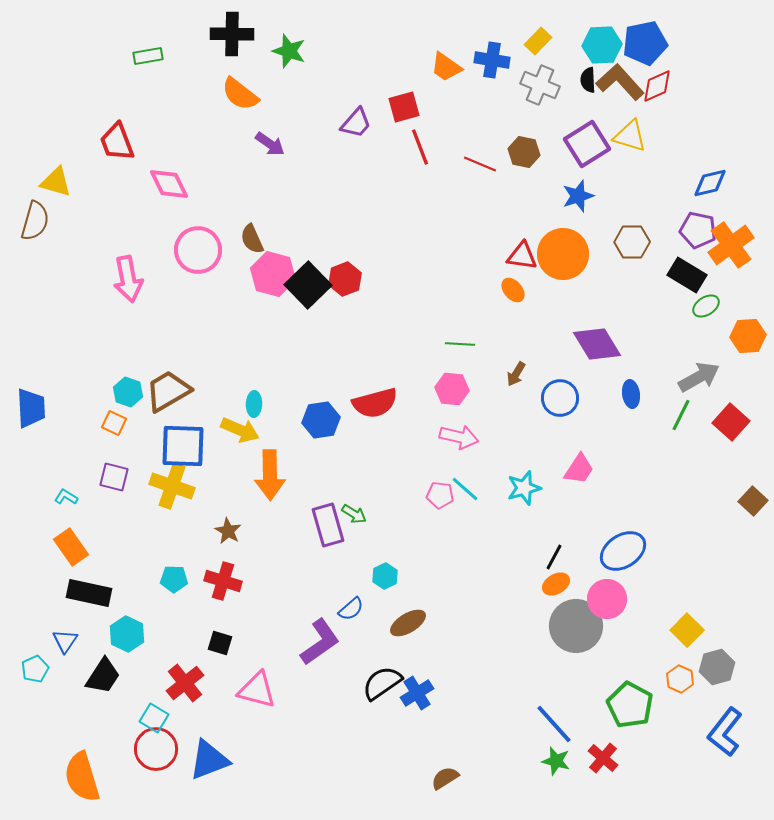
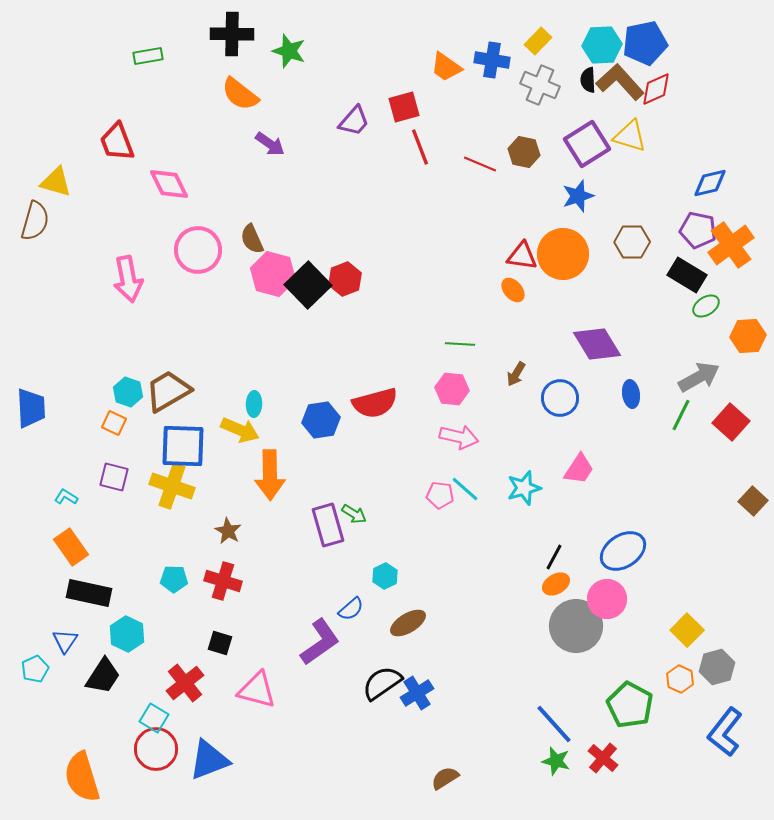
red diamond at (657, 86): moved 1 px left, 3 px down
purple trapezoid at (356, 123): moved 2 px left, 2 px up
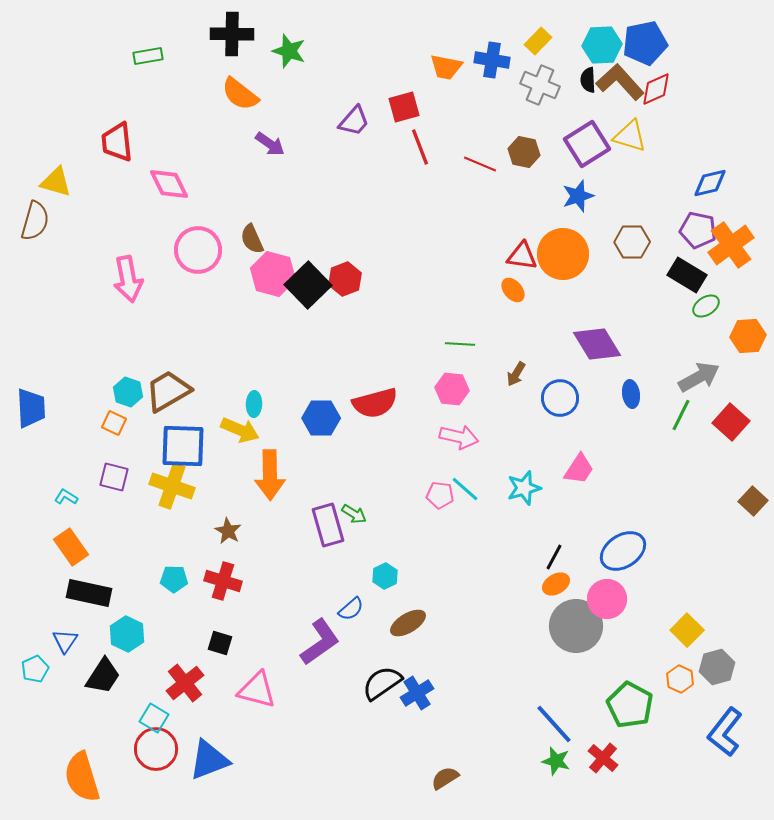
orange trapezoid at (446, 67): rotated 24 degrees counterclockwise
red trapezoid at (117, 142): rotated 15 degrees clockwise
blue hexagon at (321, 420): moved 2 px up; rotated 9 degrees clockwise
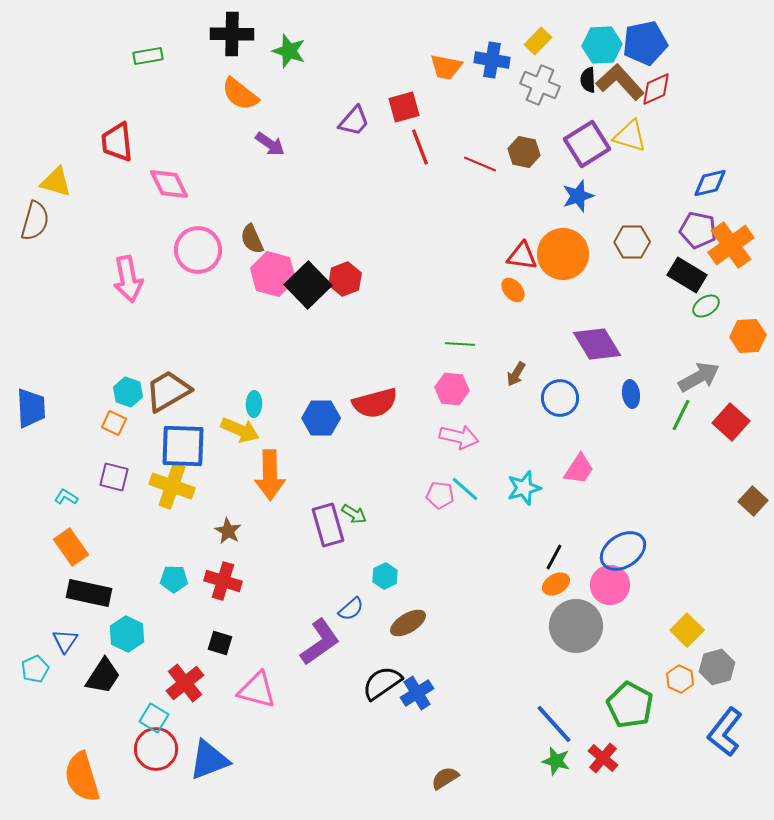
pink circle at (607, 599): moved 3 px right, 14 px up
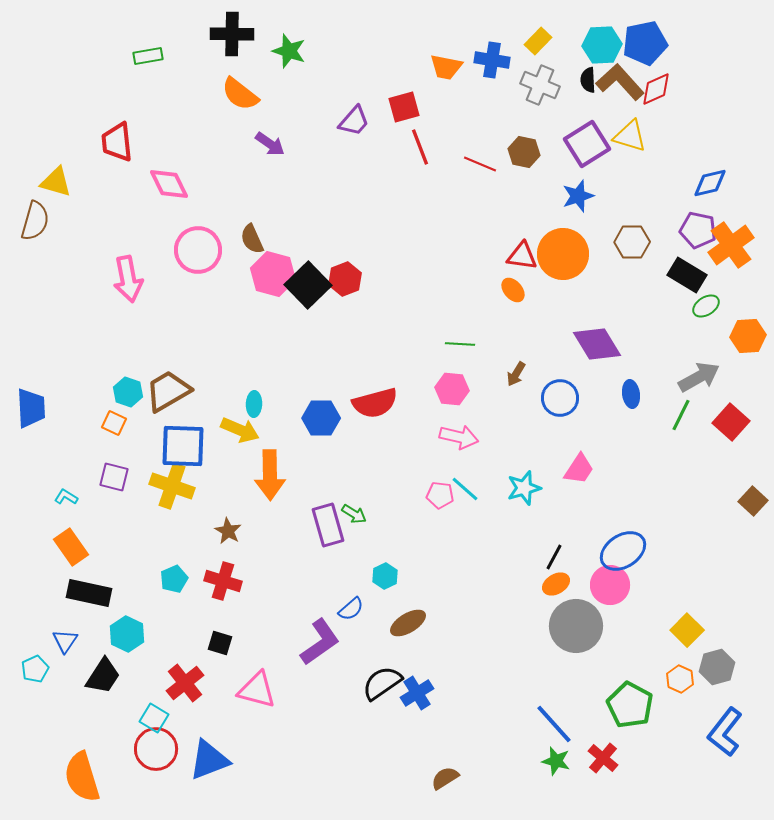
cyan pentagon at (174, 579): rotated 24 degrees counterclockwise
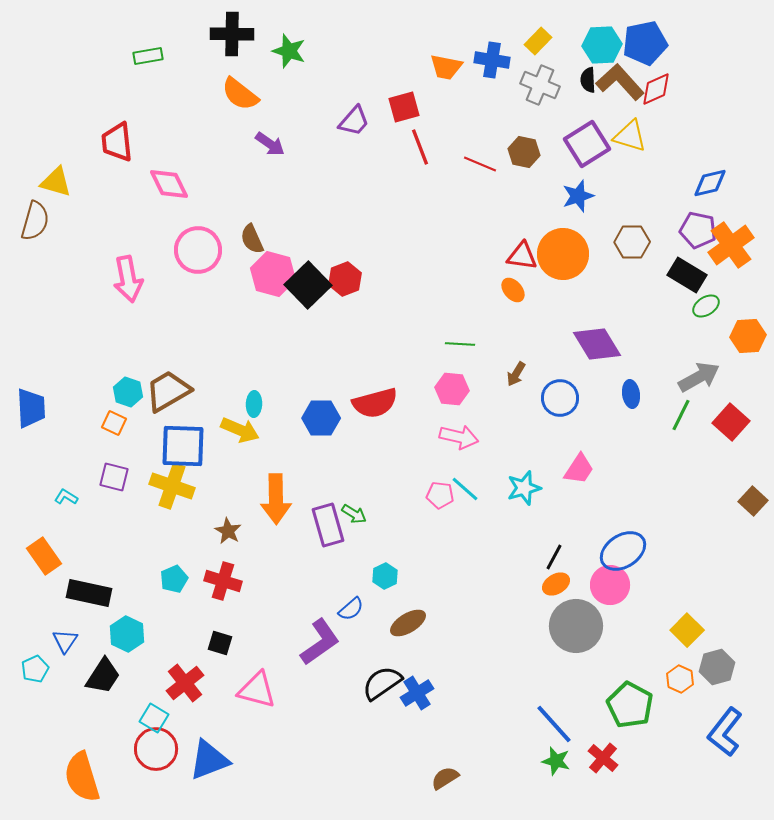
orange arrow at (270, 475): moved 6 px right, 24 px down
orange rectangle at (71, 547): moved 27 px left, 9 px down
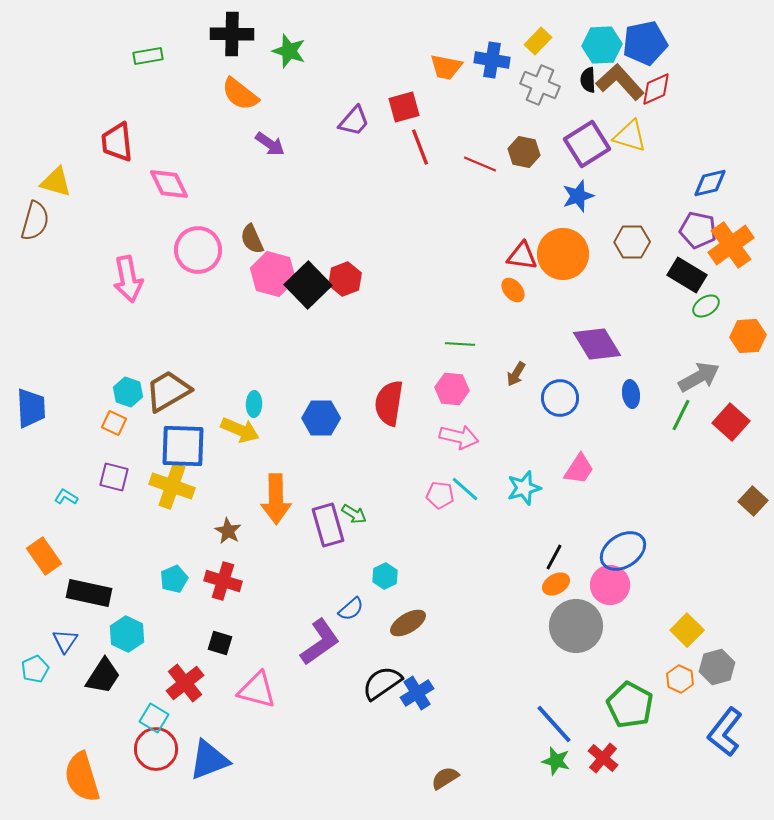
red semicircle at (375, 403): moved 14 px right; rotated 114 degrees clockwise
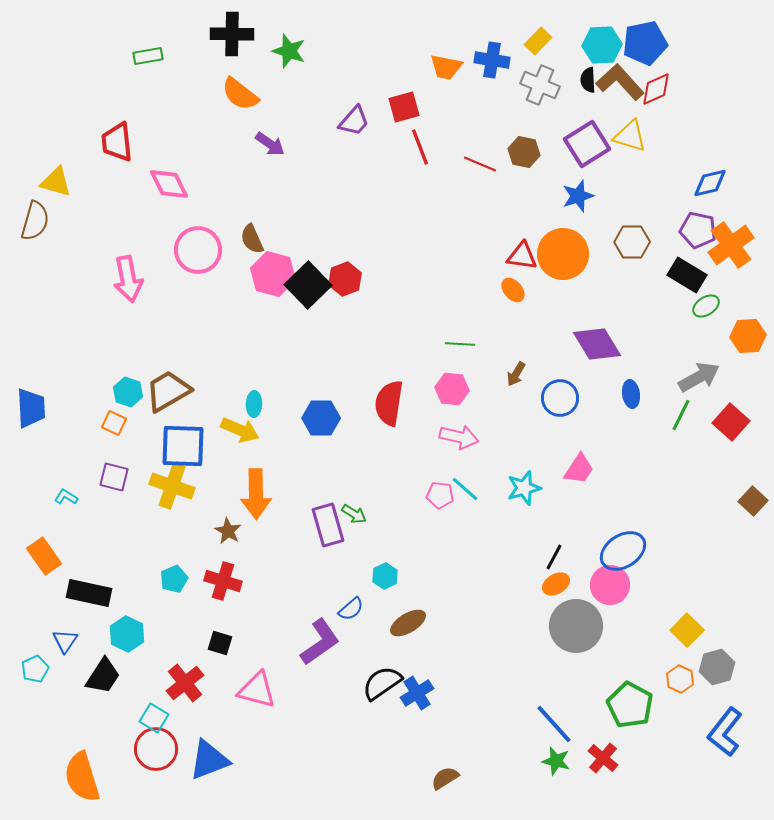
orange arrow at (276, 499): moved 20 px left, 5 px up
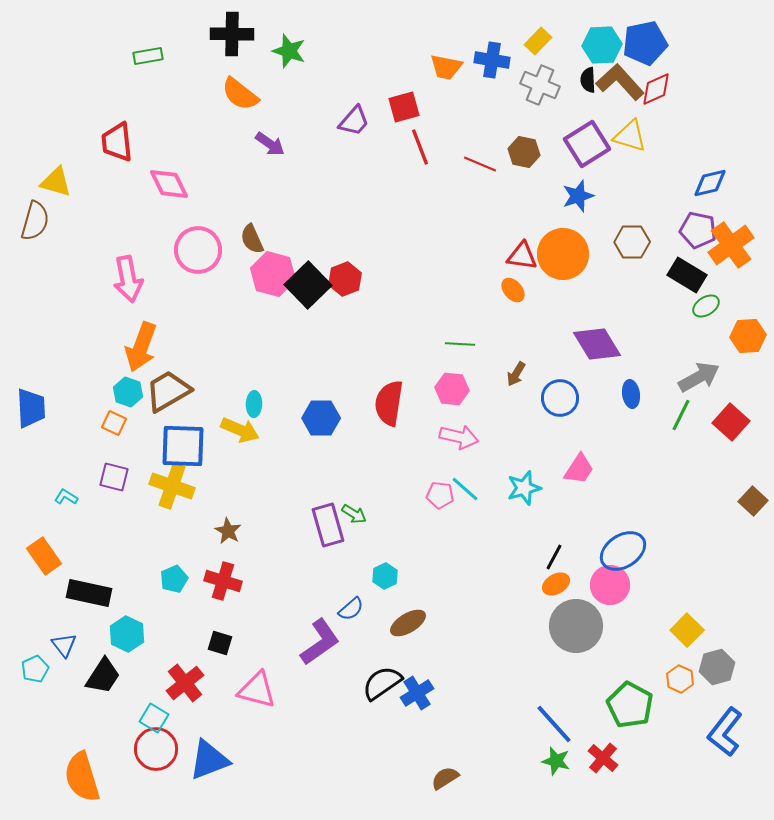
orange arrow at (256, 494): moved 115 px left, 147 px up; rotated 21 degrees clockwise
blue triangle at (65, 641): moved 1 px left, 4 px down; rotated 12 degrees counterclockwise
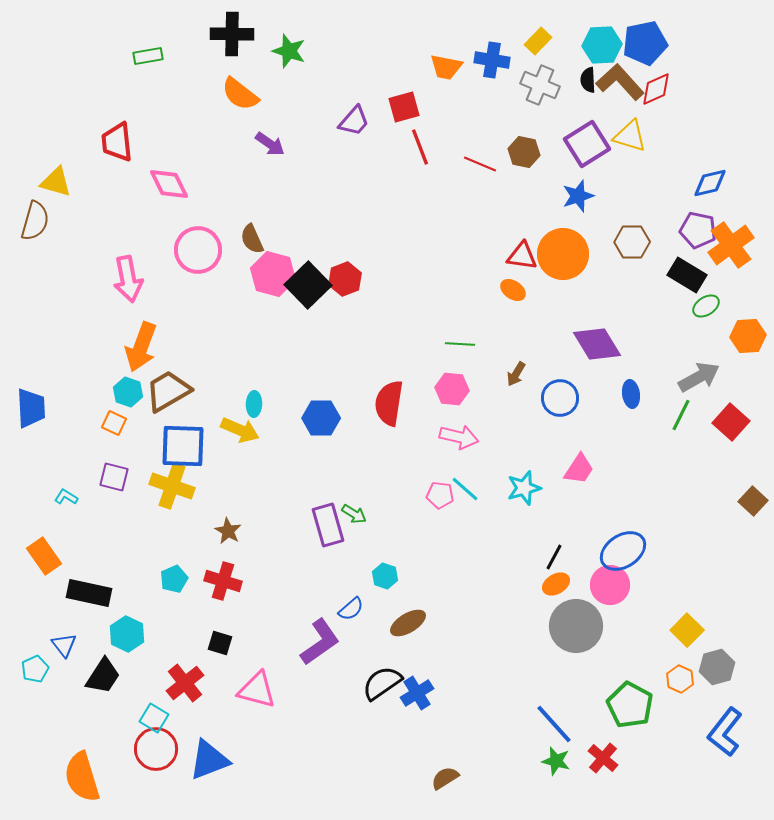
orange ellipse at (513, 290): rotated 15 degrees counterclockwise
cyan hexagon at (385, 576): rotated 15 degrees counterclockwise
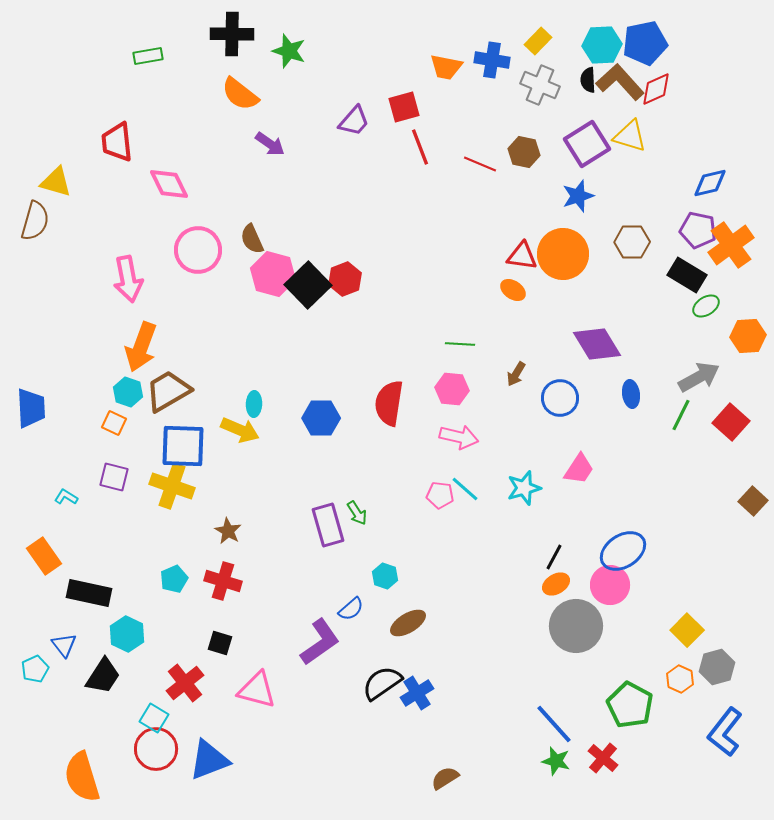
green arrow at (354, 514): moved 3 px right, 1 px up; rotated 25 degrees clockwise
